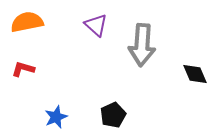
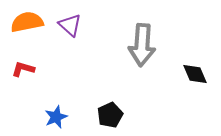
purple triangle: moved 26 px left
black pentagon: moved 3 px left
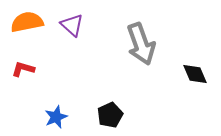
purple triangle: moved 2 px right
gray arrow: moved 1 px left, 1 px up; rotated 24 degrees counterclockwise
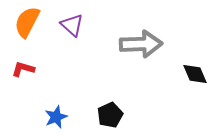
orange semicircle: rotated 52 degrees counterclockwise
gray arrow: rotated 72 degrees counterclockwise
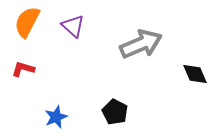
purple triangle: moved 1 px right, 1 px down
gray arrow: rotated 21 degrees counterclockwise
black pentagon: moved 5 px right, 3 px up; rotated 20 degrees counterclockwise
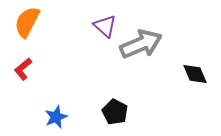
purple triangle: moved 32 px right
red L-shape: rotated 55 degrees counterclockwise
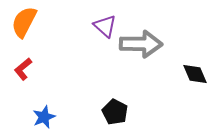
orange semicircle: moved 3 px left
gray arrow: rotated 24 degrees clockwise
blue star: moved 12 px left
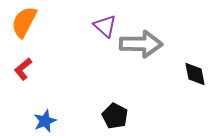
black diamond: rotated 12 degrees clockwise
black pentagon: moved 4 px down
blue star: moved 1 px right, 4 px down
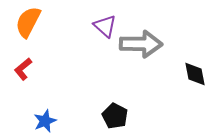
orange semicircle: moved 4 px right
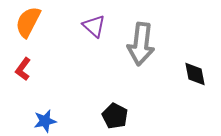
purple triangle: moved 11 px left
gray arrow: rotated 96 degrees clockwise
red L-shape: rotated 15 degrees counterclockwise
blue star: rotated 10 degrees clockwise
